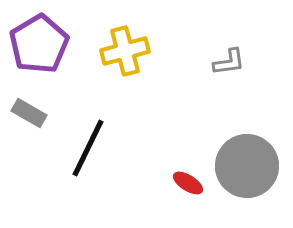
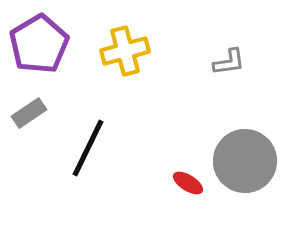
gray rectangle: rotated 64 degrees counterclockwise
gray circle: moved 2 px left, 5 px up
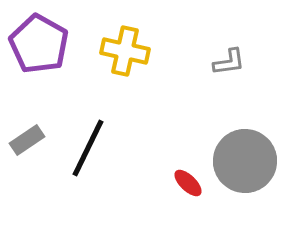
purple pentagon: rotated 12 degrees counterclockwise
yellow cross: rotated 27 degrees clockwise
gray rectangle: moved 2 px left, 27 px down
red ellipse: rotated 12 degrees clockwise
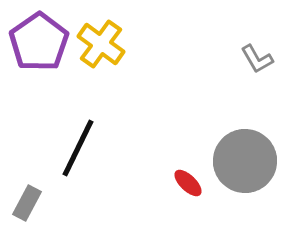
purple pentagon: moved 2 px up; rotated 8 degrees clockwise
yellow cross: moved 24 px left, 7 px up; rotated 24 degrees clockwise
gray L-shape: moved 28 px right, 3 px up; rotated 68 degrees clockwise
gray rectangle: moved 63 px down; rotated 28 degrees counterclockwise
black line: moved 10 px left
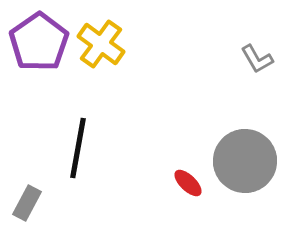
black line: rotated 16 degrees counterclockwise
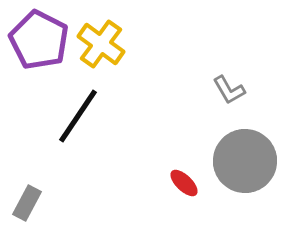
purple pentagon: moved 2 px up; rotated 10 degrees counterclockwise
gray L-shape: moved 28 px left, 31 px down
black line: moved 32 px up; rotated 24 degrees clockwise
red ellipse: moved 4 px left
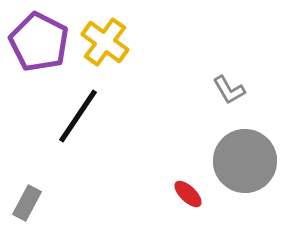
purple pentagon: moved 2 px down
yellow cross: moved 4 px right, 2 px up
red ellipse: moved 4 px right, 11 px down
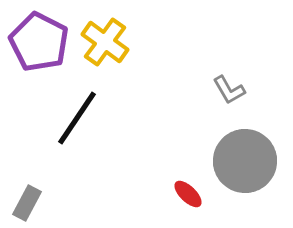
black line: moved 1 px left, 2 px down
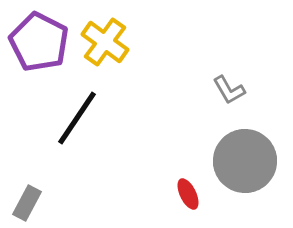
red ellipse: rotated 20 degrees clockwise
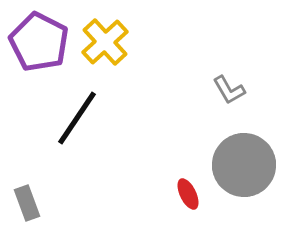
yellow cross: rotated 12 degrees clockwise
gray circle: moved 1 px left, 4 px down
gray rectangle: rotated 48 degrees counterclockwise
